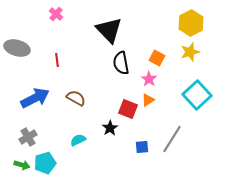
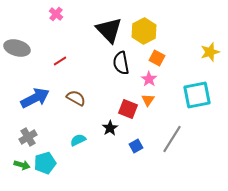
yellow hexagon: moved 47 px left, 8 px down
yellow star: moved 20 px right
red line: moved 3 px right, 1 px down; rotated 64 degrees clockwise
cyan square: rotated 32 degrees clockwise
orange triangle: rotated 24 degrees counterclockwise
blue square: moved 6 px left, 1 px up; rotated 24 degrees counterclockwise
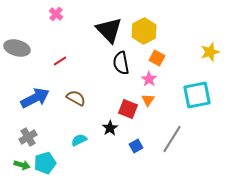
cyan semicircle: moved 1 px right
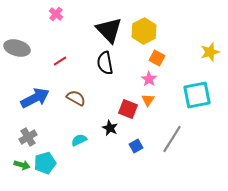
black semicircle: moved 16 px left
black star: rotated 14 degrees counterclockwise
